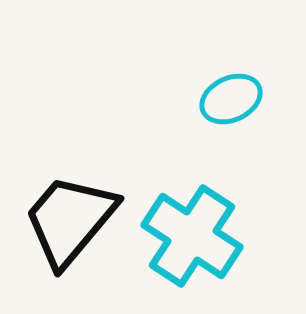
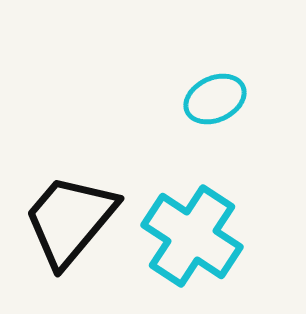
cyan ellipse: moved 16 px left
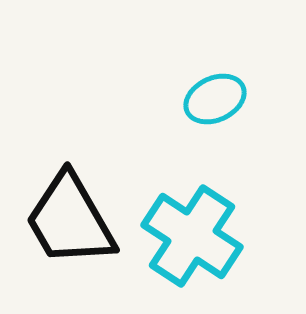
black trapezoid: rotated 70 degrees counterclockwise
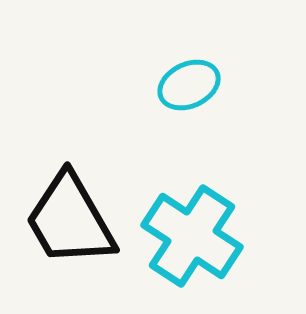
cyan ellipse: moved 26 px left, 14 px up
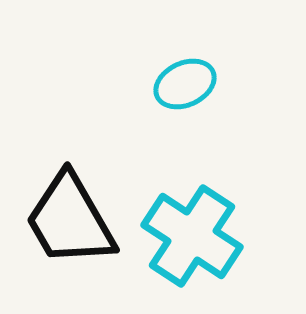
cyan ellipse: moved 4 px left, 1 px up
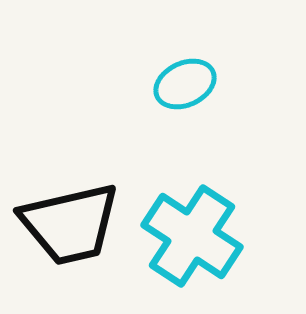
black trapezoid: moved 4 px down; rotated 73 degrees counterclockwise
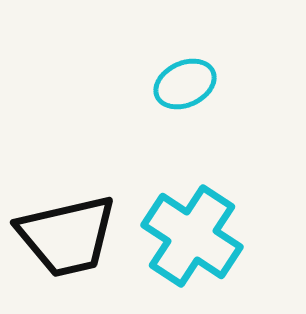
black trapezoid: moved 3 px left, 12 px down
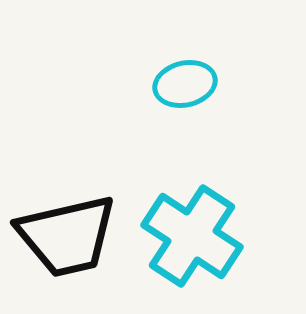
cyan ellipse: rotated 12 degrees clockwise
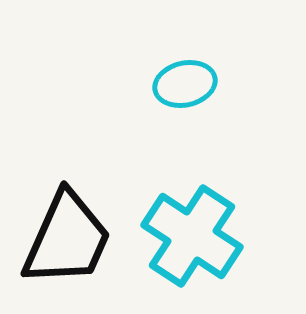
black trapezoid: moved 3 px down; rotated 53 degrees counterclockwise
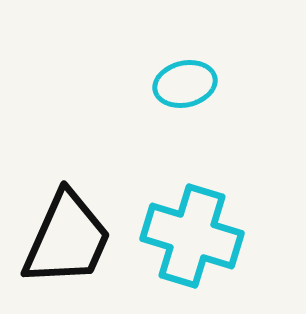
cyan cross: rotated 16 degrees counterclockwise
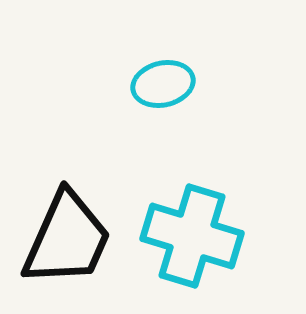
cyan ellipse: moved 22 px left
